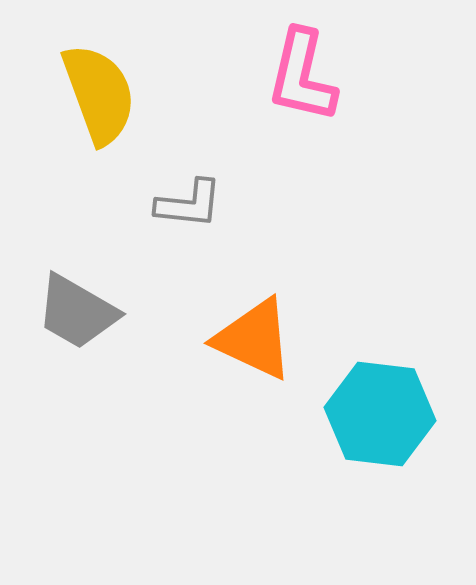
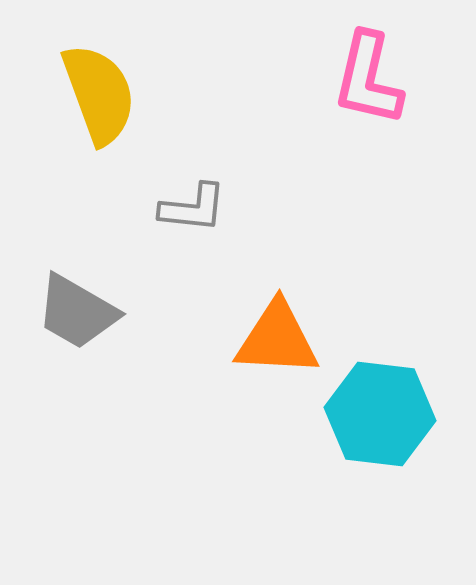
pink L-shape: moved 66 px right, 3 px down
gray L-shape: moved 4 px right, 4 px down
orange triangle: moved 23 px right; rotated 22 degrees counterclockwise
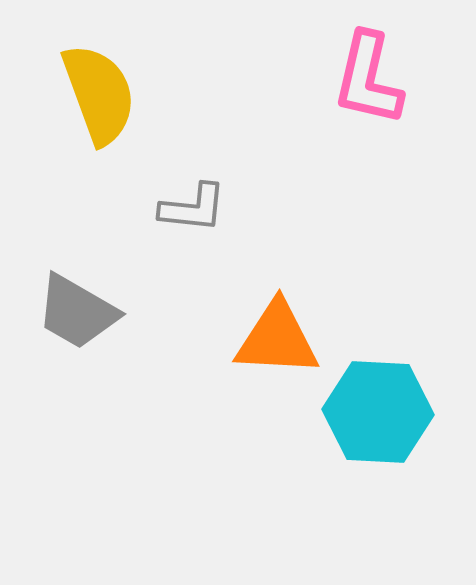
cyan hexagon: moved 2 px left, 2 px up; rotated 4 degrees counterclockwise
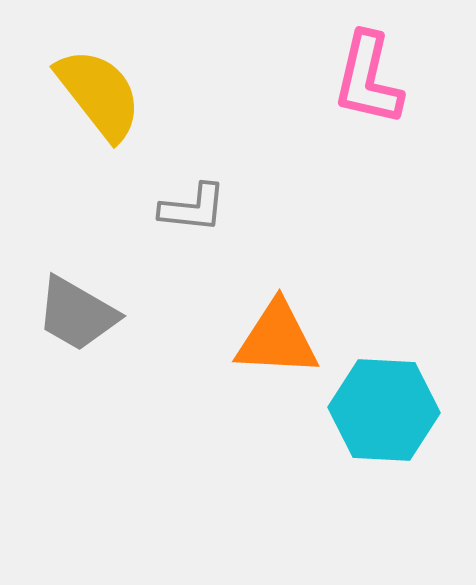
yellow semicircle: rotated 18 degrees counterclockwise
gray trapezoid: moved 2 px down
cyan hexagon: moved 6 px right, 2 px up
